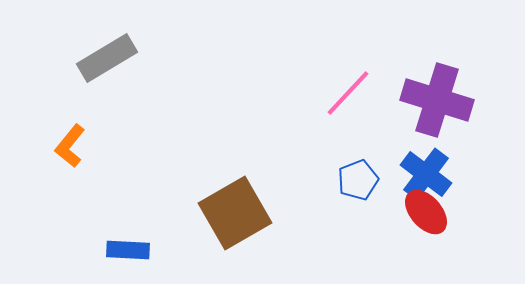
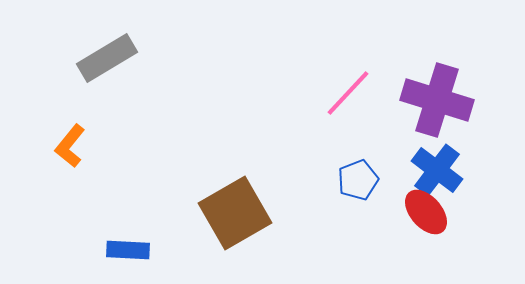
blue cross: moved 11 px right, 4 px up
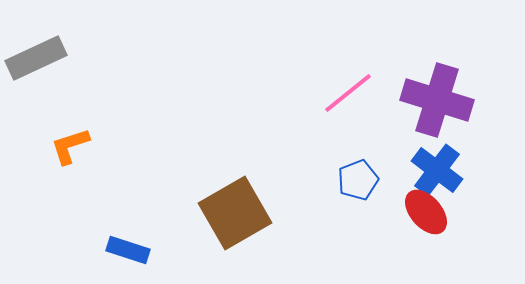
gray rectangle: moved 71 px left; rotated 6 degrees clockwise
pink line: rotated 8 degrees clockwise
orange L-shape: rotated 33 degrees clockwise
blue rectangle: rotated 15 degrees clockwise
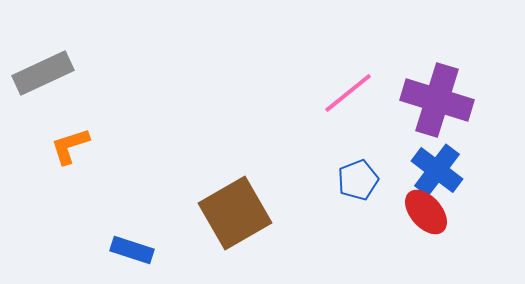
gray rectangle: moved 7 px right, 15 px down
blue rectangle: moved 4 px right
